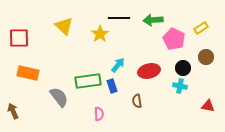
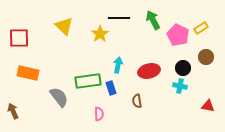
green arrow: rotated 66 degrees clockwise
pink pentagon: moved 4 px right, 4 px up
cyan arrow: rotated 28 degrees counterclockwise
blue rectangle: moved 1 px left, 2 px down
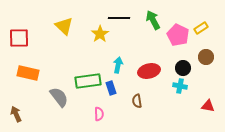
brown arrow: moved 3 px right, 3 px down
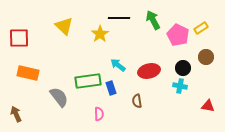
cyan arrow: rotated 63 degrees counterclockwise
